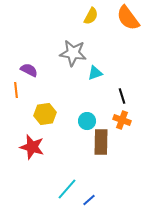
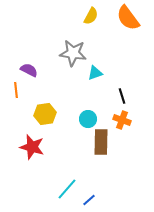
cyan circle: moved 1 px right, 2 px up
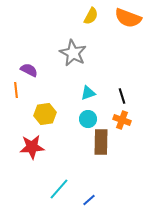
orange semicircle: rotated 32 degrees counterclockwise
gray star: rotated 20 degrees clockwise
cyan triangle: moved 7 px left, 20 px down
red star: rotated 20 degrees counterclockwise
cyan line: moved 8 px left
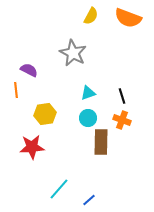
cyan circle: moved 1 px up
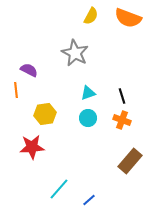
gray star: moved 2 px right
brown rectangle: moved 29 px right, 19 px down; rotated 40 degrees clockwise
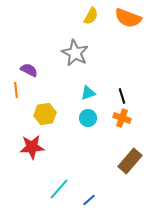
orange cross: moved 2 px up
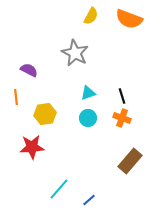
orange semicircle: moved 1 px right, 1 px down
orange line: moved 7 px down
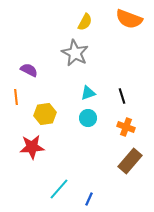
yellow semicircle: moved 6 px left, 6 px down
orange cross: moved 4 px right, 9 px down
blue line: moved 1 px up; rotated 24 degrees counterclockwise
